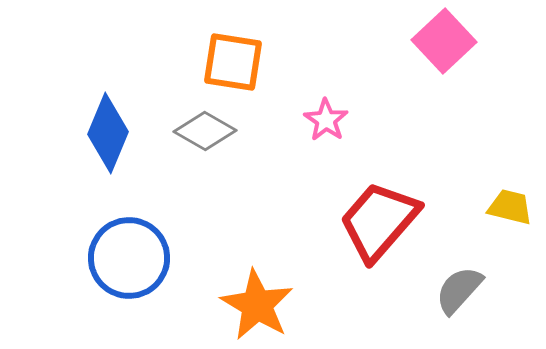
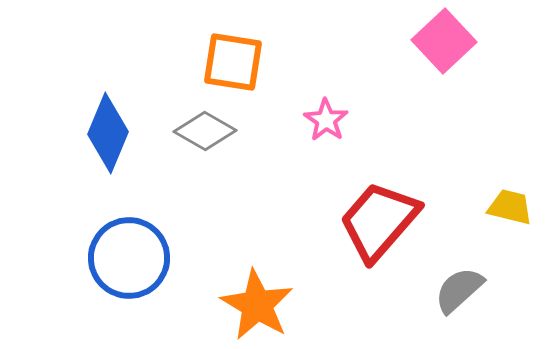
gray semicircle: rotated 6 degrees clockwise
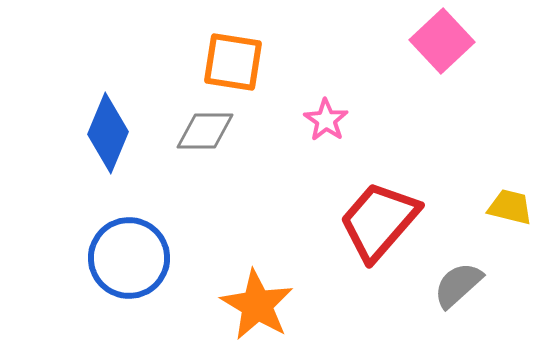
pink square: moved 2 px left
gray diamond: rotated 30 degrees counterclockwise
gray semicircle: moved 1 px left, 5 px up
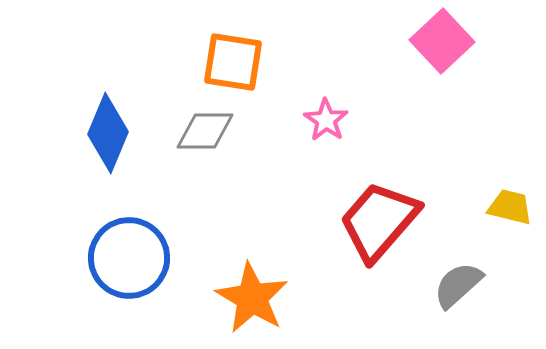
orange star: moved 5 px left, 7 px up
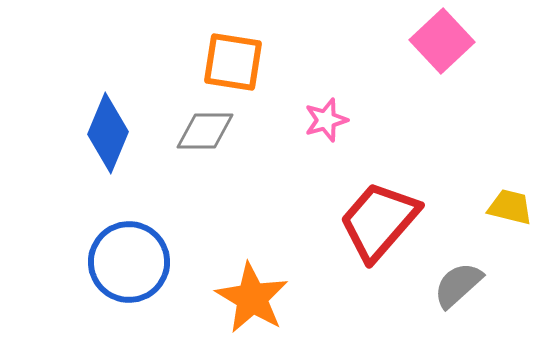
pink star: rotated 21 degrees clockwise
blue circle: moved 4 px down
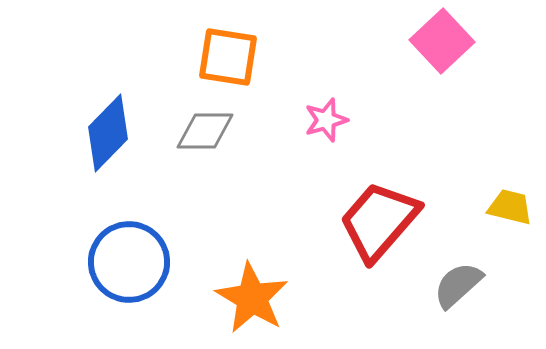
orange square: moved 5 px left, 5 px up
blue diamond: rotated 22 degrees clockwise
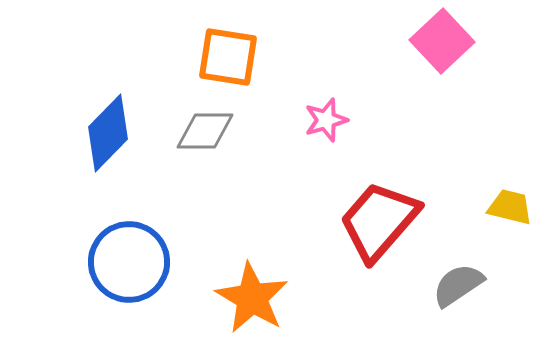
gray semicircle: rotated 8 degrees clockwise
